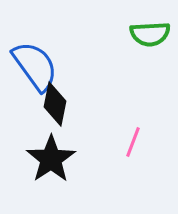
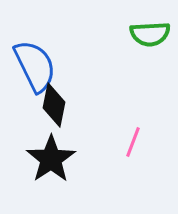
blue semicircle: rotated 10 degrees clockwise
black diamond: moved 1 px left, 1 px down
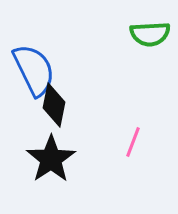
blue semicircle: moved 1 px left, 4 px down
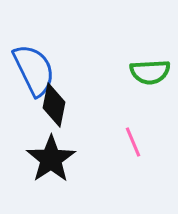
green semicircle: moved 38 px down
pink line: rotated 44 degrees counterclockwise
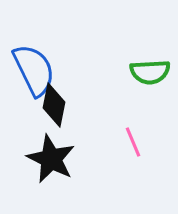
black star: rotated 12 degrees counterclockwise
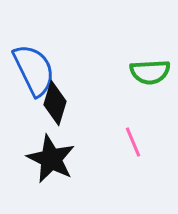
black diamond: moved 1 px right, 2 px up; rotated 6 degrees clockwise
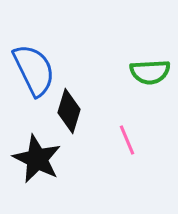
black diamond: moved 14 px right, 8 px down
pink line: moved 6 px left, 2 px up
black star: moved 14 px left
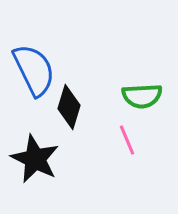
green semicircle: moved 8 px left, 24 px down
black diamond: moved 4 px up
black star: moved 2 px left
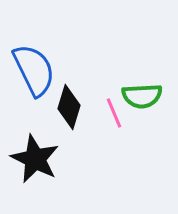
pink line: moved 13 px left, 27 px up
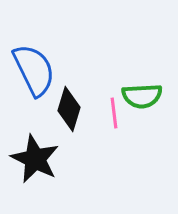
black diamond: moved 2 px down
pink line: rotated 16 degrees clockwise
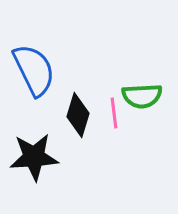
black diamond: moved 9 px right, 6 px down
black star: moved 1 px left, 2 px up; rotated 30 degrees counterclockwise
